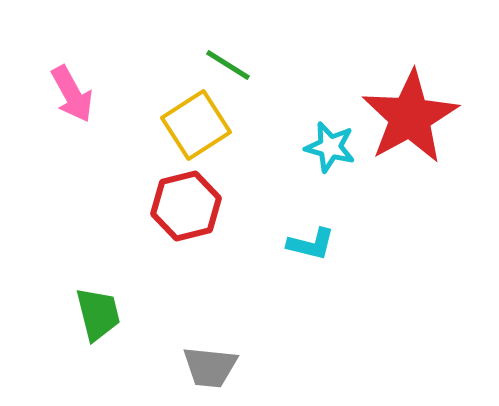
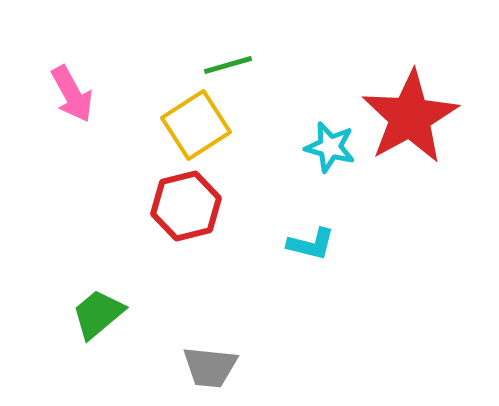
green line: rotated 48 degrees counterclockwise
green trapezoid: rotated 116 degrees counterclockwise
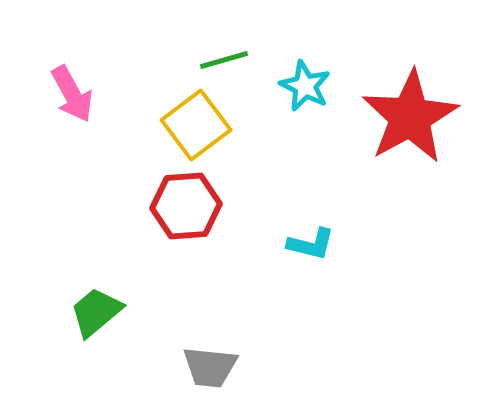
green line: moved 4 px left, 5 px up
yellow square: rotated 4 degrees counterclockwise
cyan star: moved 25 px left, 61 px up; rotated 12 degrees clockwise
red hexagon: rotated 10 degrees clockwise
green trapezoid: moved 2 px left, 2 px up
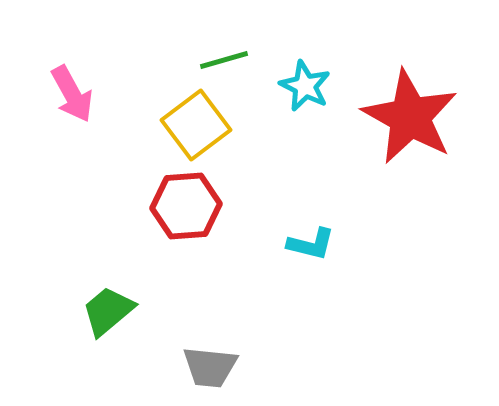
red star: rotated 14 degrees counterclockwise
green trapezoid: moved 12 px right, 1 px up
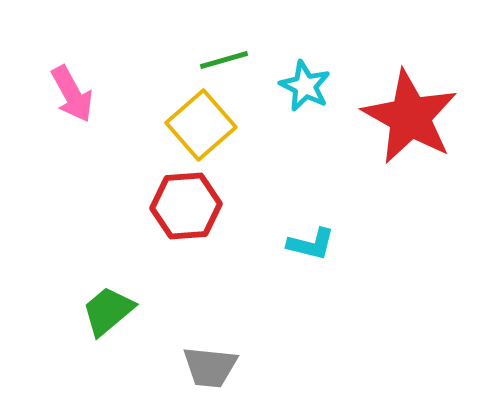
yellow square: moved 5 px right; rotated 4 degrees counterclockwise
